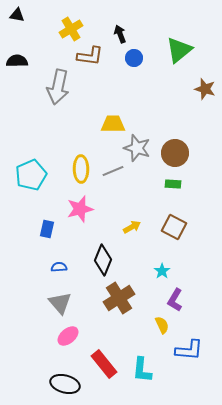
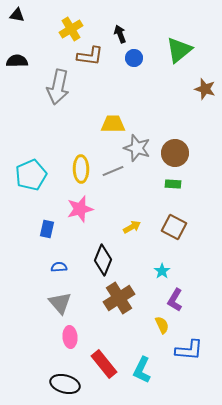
pink ellipse: moved 2 px right, 1 px down; rotated 55 degrees counterclockwise
cyan L-shape: rotated 20 degrees clockwise
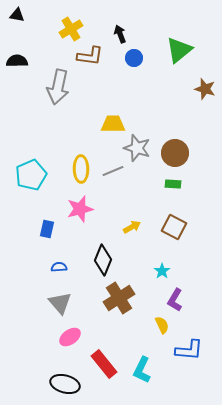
pink ellipse: rotated 60 degrees clockwise
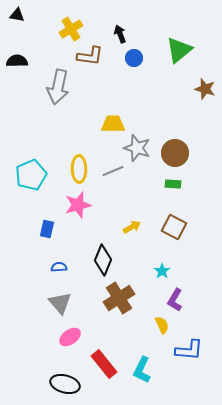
yellow ellipse: moved 2 px left
pink star: moved 2 px left, 4 px up
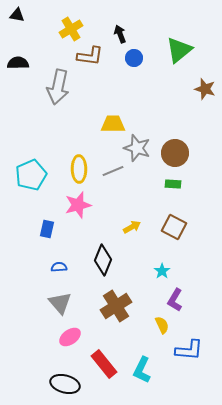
black semicircle: moved 1 px right, 2 px down
brown cross: moved 3 px left, 8 px down
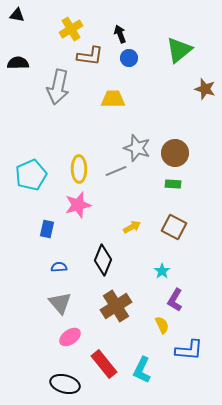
blue circle: moved 5 px left
yellow trapezoid: moved 25 px up
gray line: moved 3 px right
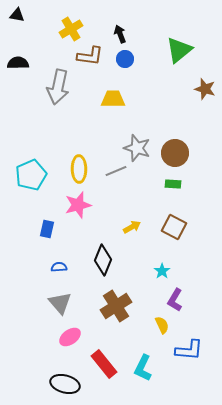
blue circle: moved 4 px left, 1 px down
cyan L-shape: moved 1 px right, 2 px up
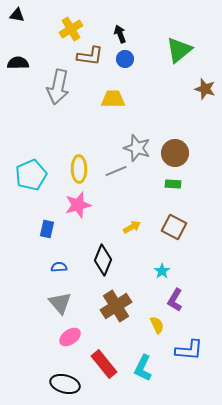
yellow semicircle: moved 5 px left
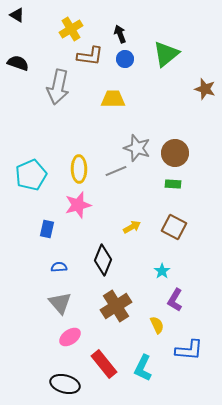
black triangle: rotated 21 degrees clockwise
green triangle: moved 13 px left, 4 px down
black semicircle: rotated 20 degrees clockwise
